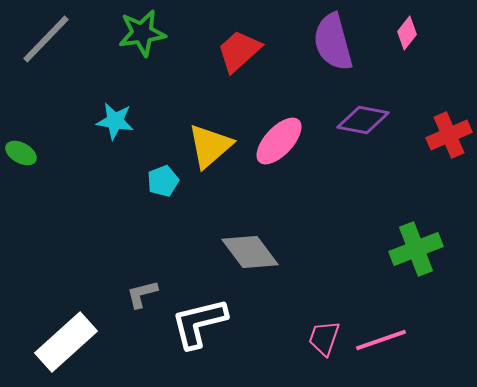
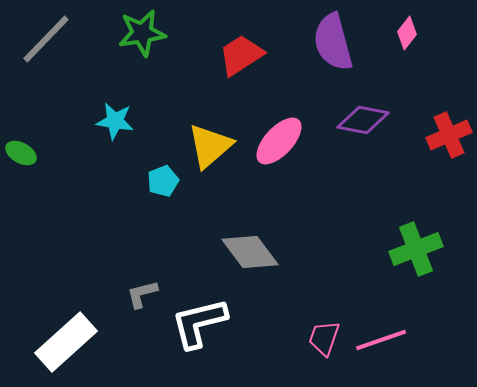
red trapezoid: moved 2 px right, 4 px down; rotated 9 degrees clockwise
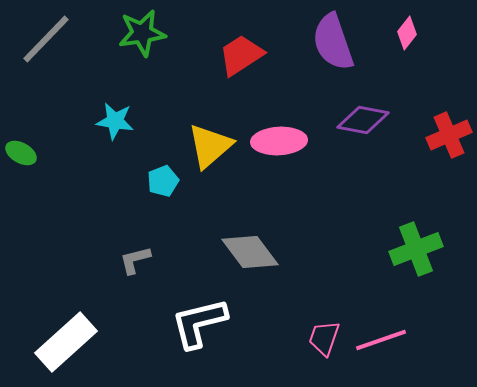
purple semicircle: rotated 4 degrees counterclockwise
pink ellipse: rotated 44 degrees clockwise
gray L-shape: moved 7 px left, 34 px up
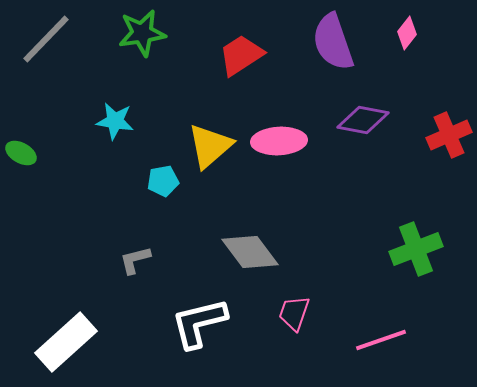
cyan pentagon: rotated 12 degrees clockwise
pink trapezoid: moved 30 px left, 25 px up
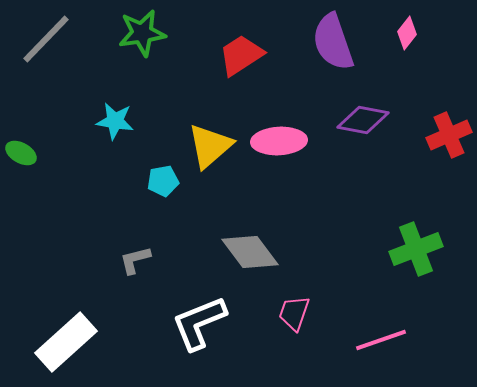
white L-shape: rotated 8 degrees counterclockwise
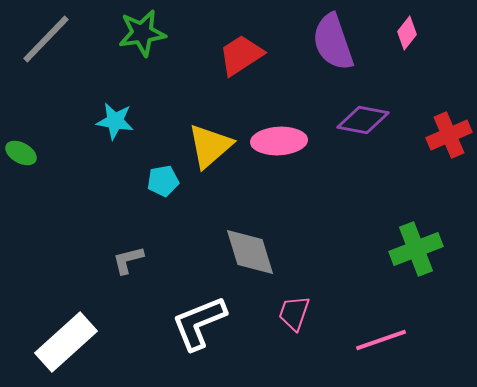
gray diamond: rotated 20 degrees clockwise
gray L-shape: moved 7 px left
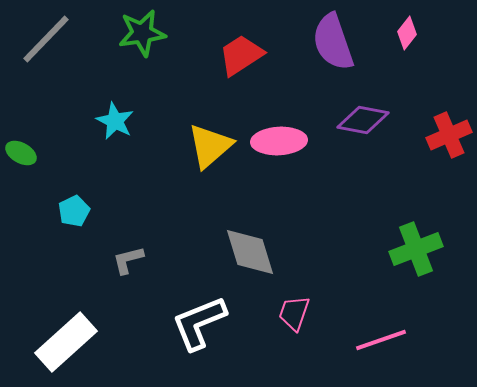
cyan star: rotated 18 degrees clockwise
cyan pentagon: moved 89 px left, 30 px down; rotated 16 degrees counterclockwise
